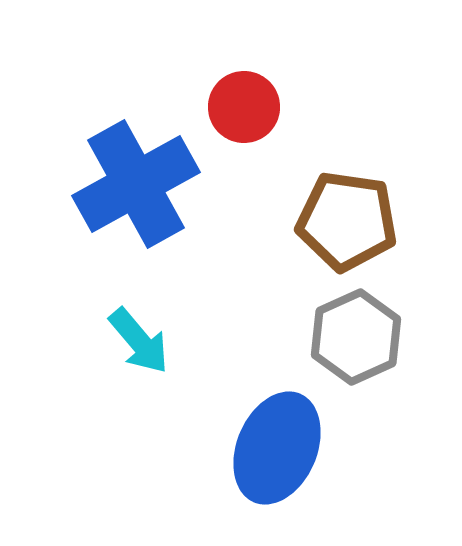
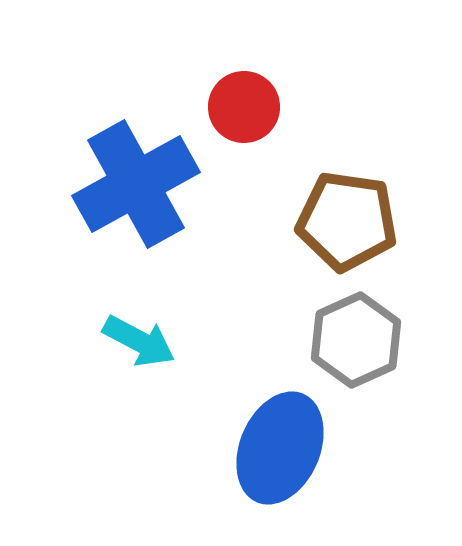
gray hexagon: moved 3 px down
cyan arrow: rotated 22 degrees counterclockwise
blue ellipse: moved 3 px right
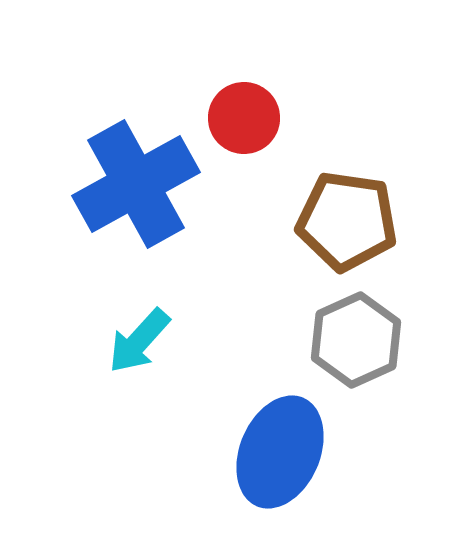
red circle: moved 11 px down
cyan arrow: rotated 104 degrees clockwise
blue ellipse: moved 4 px down
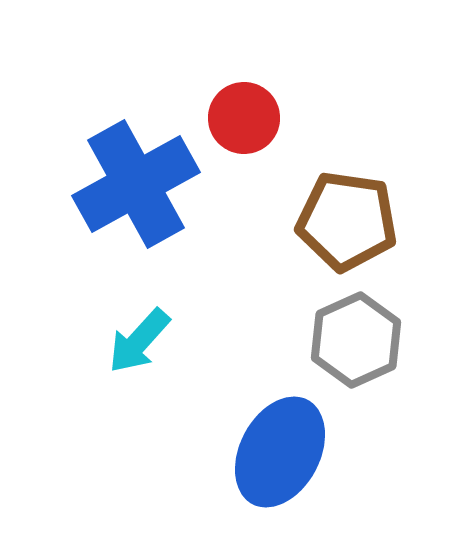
blue ellipse: rotated 5 degrees clockwise
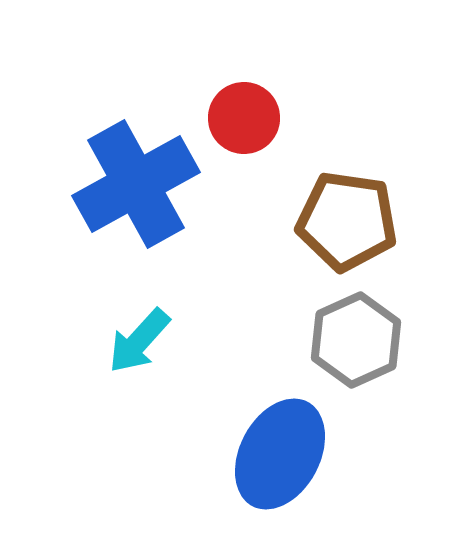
blue ellipse: moved 2 px down
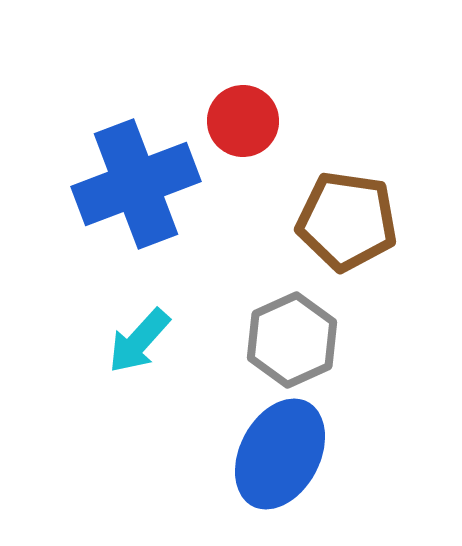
red circle: moved 1 px left, 3 px down
blue cross: rotated 8 degrees clockwise
gray hexagon: moved 64 px left
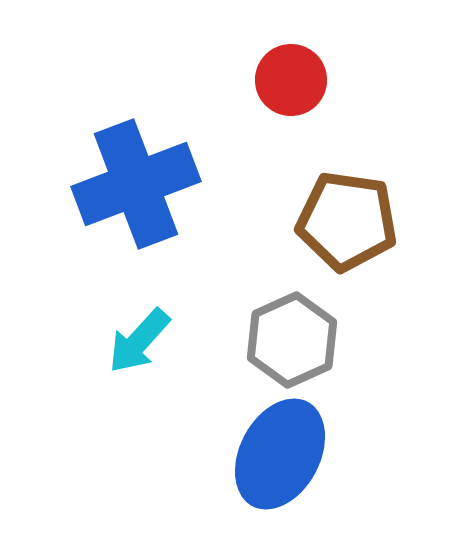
red circle: moved 48 px right, 41 px up
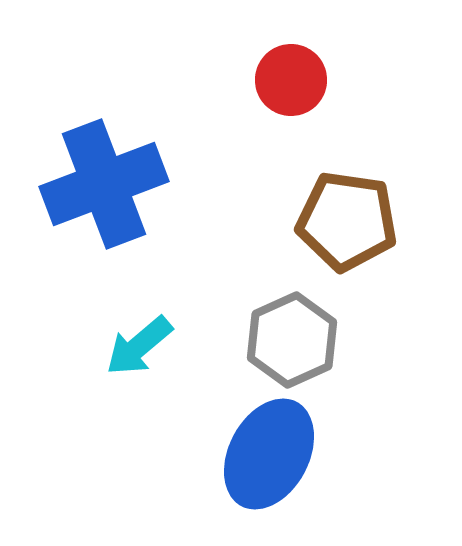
blue cross: moved 32 px left
cyan arrow: moved 5 px down; rotated 8 degrees clockwise
blue ellipse: moved 11 px left
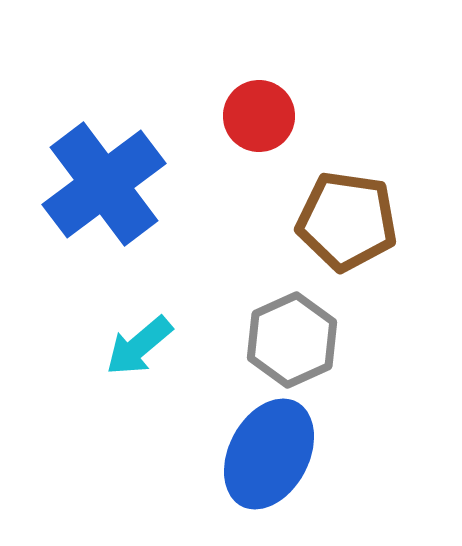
red circle: moved 32 px left, 36 px down
blue cross: rotated 16 degrees counterclockwise
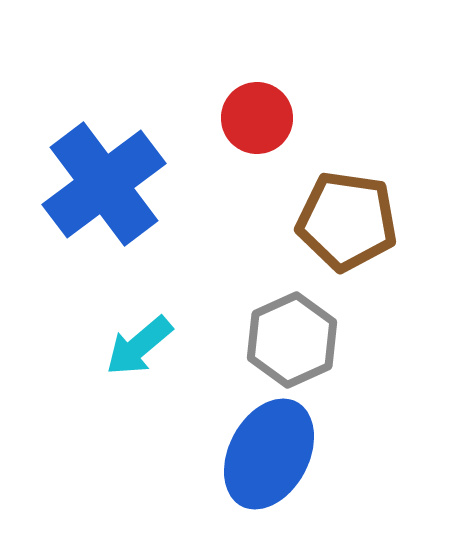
red circle: moved 2 px left, 2 px down
